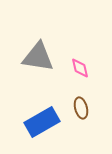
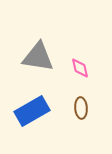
brown ellipse: rotated 10 degrees clockwise
blue rectangle: moved 10 px left, 11 px up
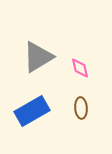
gray triangle: rotated 40 degrees counterclockwise
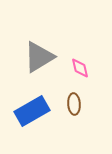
gray triangle: moved 1 px right
brown ellipse: moved 7 px left, 4 px up
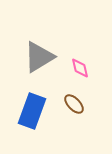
brown ellipse: rotated 40 degrees counterclockwise
blue rectangle: rotated 40 degrees counterclockwise
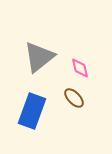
gray triangle: rotated 8 degrees counterclockwise
brown ellipse: moved 6 px up
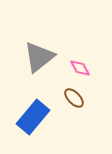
pink diamond: rotated 15 degrees counterclockwise
blue rectangle: moved 1 px right, 6 px down; rotated 20 degrees clockwise
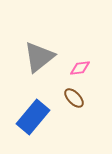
pink diamond: rotated 70 degrees counterclockwise
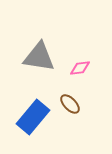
gray triangle: rotated 48 degrees clockwise
brown ellipse: moved 4 px left, 6 px down
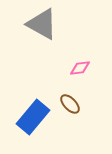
gray triangle: moved 3 px right, 33 px up; rotated 20 degrees clockwise
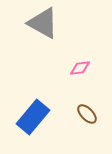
gray triangle: moved 1 px right, 1 px up
brown ellipse: moved 17 px right, 10 px down
